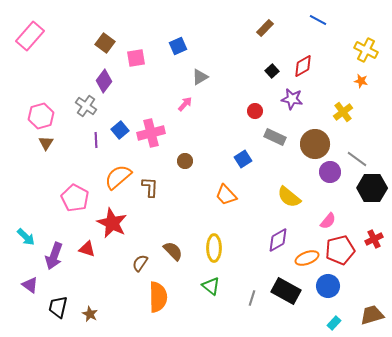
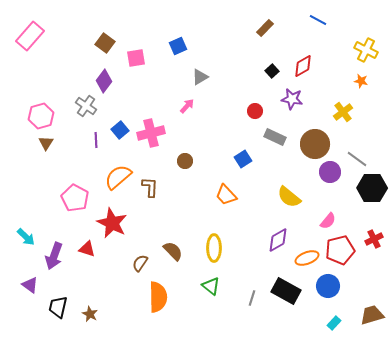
pink arrow at (185, 104): moved 2 px right, 2 px down
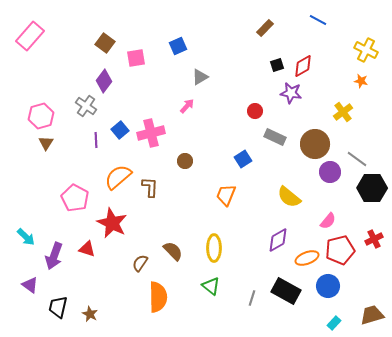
black square at (272, 71): moved 5 px right, 6 px up; rotated 24 degrees clockwise
purple star at (292, 99): moved 1 px left, 6 px up
orange trapezoid at (226, 195): rotated 65 degrees clockwise
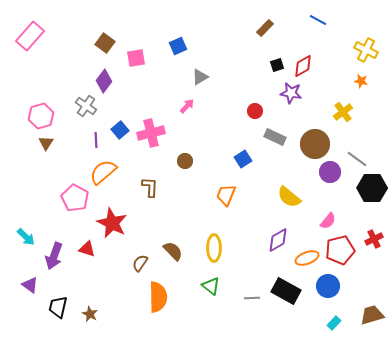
orange semicircle at (118, 177): moved 15 px left, 5 px up
gray line at (252, 298): rotated 70 degrees clockwise
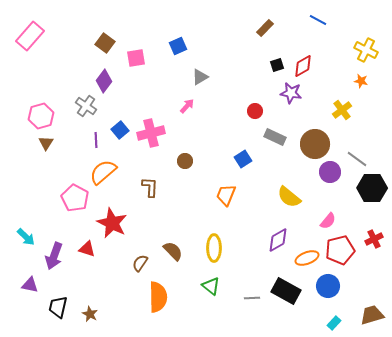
yellow cross at (343, 112): moved 1 px left, 2 px up
purple triangle at (30, 285): rotated 24 degrees counterclockwise
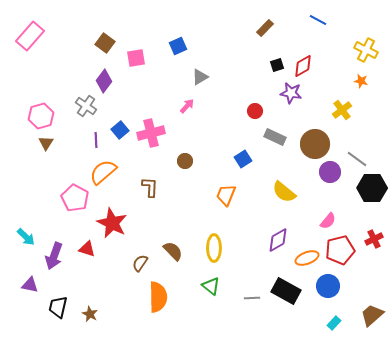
yellow semicircle at (289, 197): moved 5 px left, 5 px up
brown trapezoid at (372, 315): rotated 25 degrees counterclockwise
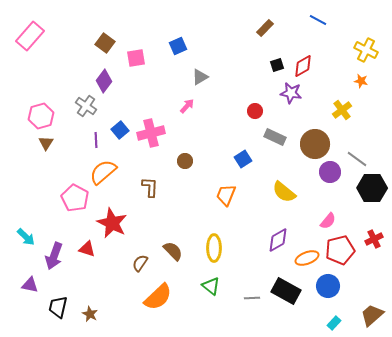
orange semicircle at (158, 297): rotated 48 degrees clockwise
